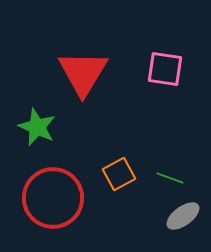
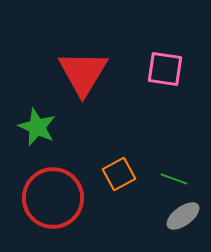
green line: moved 4 px right, 1 px down
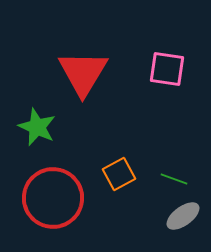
pink square: moved 2 px right
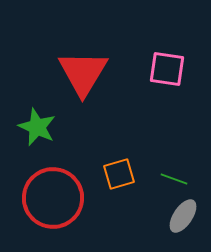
orange square: rotated 12 degrees clockwise
gray ellipse: rotated 20 degrees counterclockwise
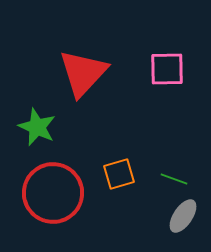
pink square: rotated 9 degrees counterclockwise
red triangle: rotated 12 degrees clockwise
red circle: moved 5 px up
